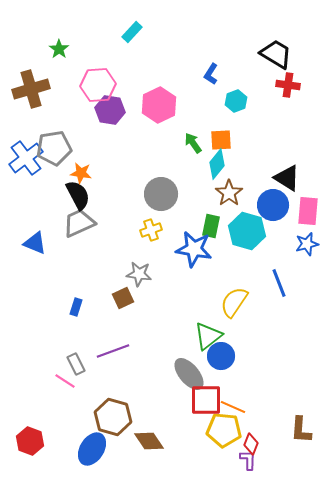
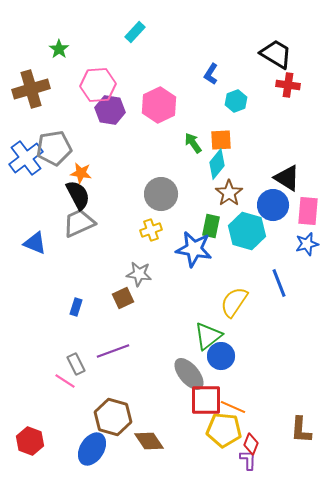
cyan rectangle at (132, 32): moved 3 px right
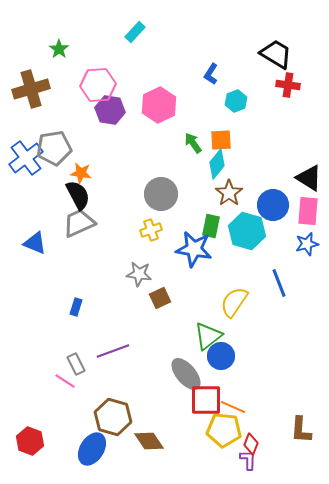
black triangle at (287, 178): moved 22 px right
brown square at (123, 298): moved 37 px right
gray ellipse at (189, 374): moved 3 px left
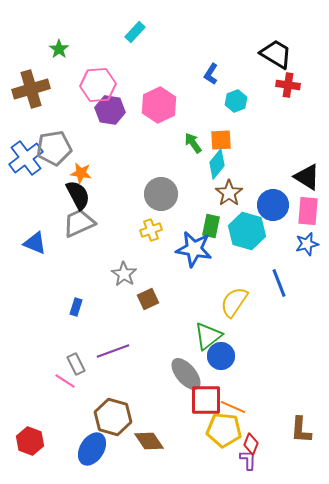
black triangle at (309, 178): moved 2 px left, 1 px up
gray star at (139, 274): moved 15 px left; rotated 25 degrees clockwise
brown square at (160, 298): moved 12 px left, 1 px down
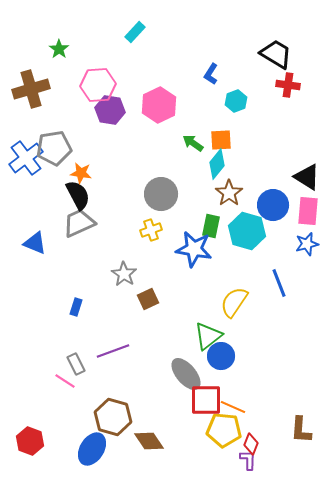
green arrow at (193, 143): rotated 20 degrees counterclockwise
